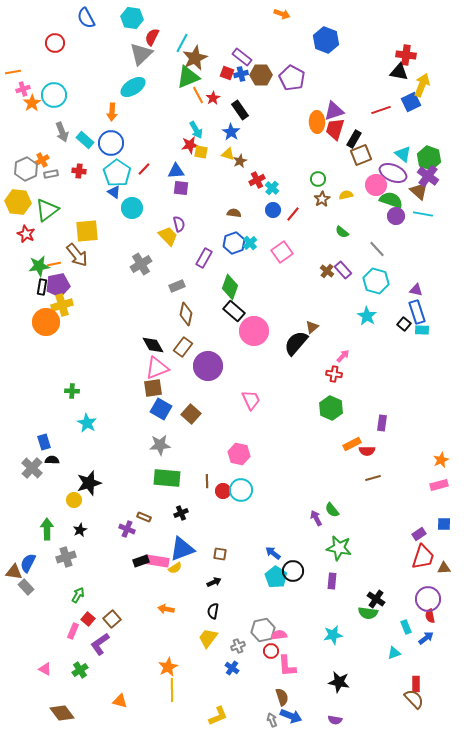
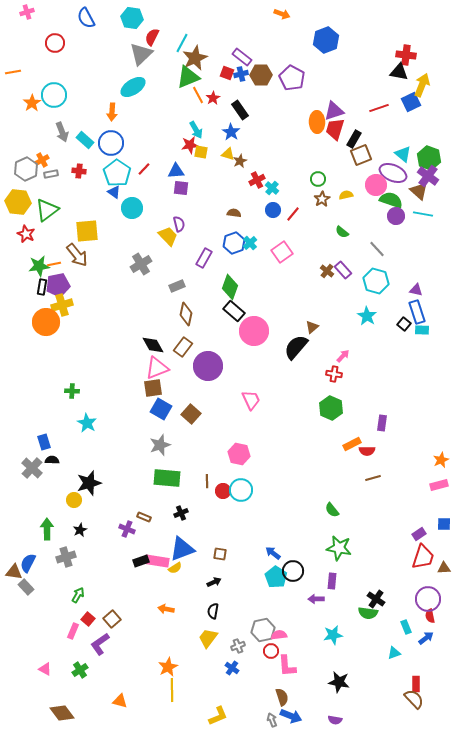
blue hexagon at (326, 40): rotated 20 degrees clockwise
pink cross at (23, 89): moved 4 px right, 77 px up
red line at (381, 110): moved 2 px left, 2 px up
black semicircle at (296, 343): moved 4 px down
gray star at (160, 445): rotated 15 degrees counterclockwise
purple arrow at (316, 518): moved 81 px down; rotated 63 degrees counterclockwise
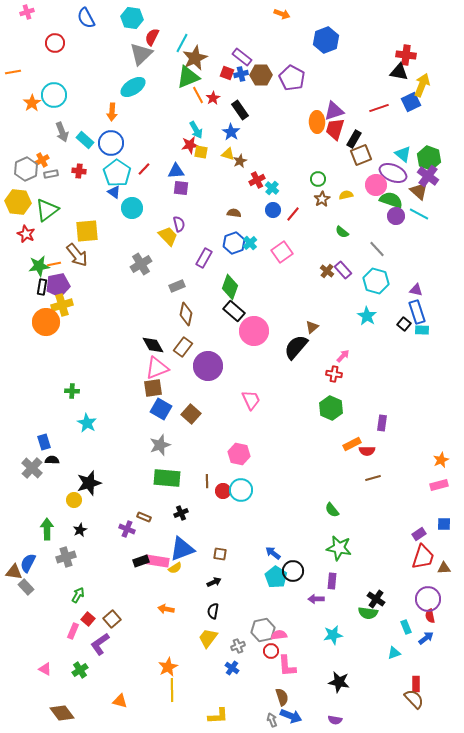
cyan line at (423, 214): moved 4 px left; rotated 18 degrees clockwise
yellow L-shape at (218, 716): rotated 20 degrees clockwise
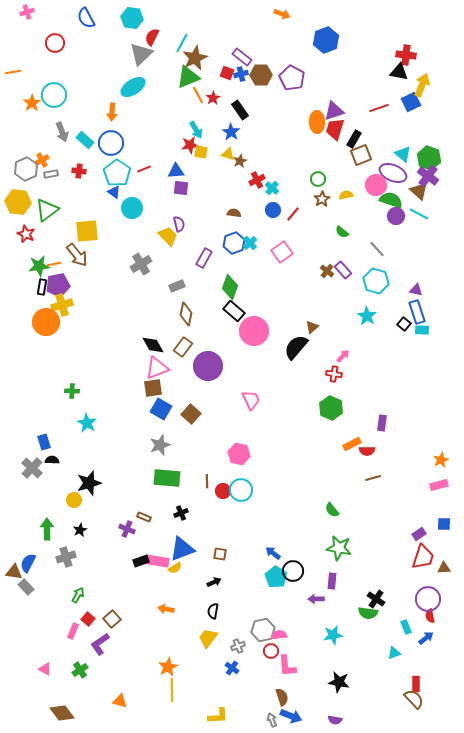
red line at (144, 169): rotated 24 degrees clockwise
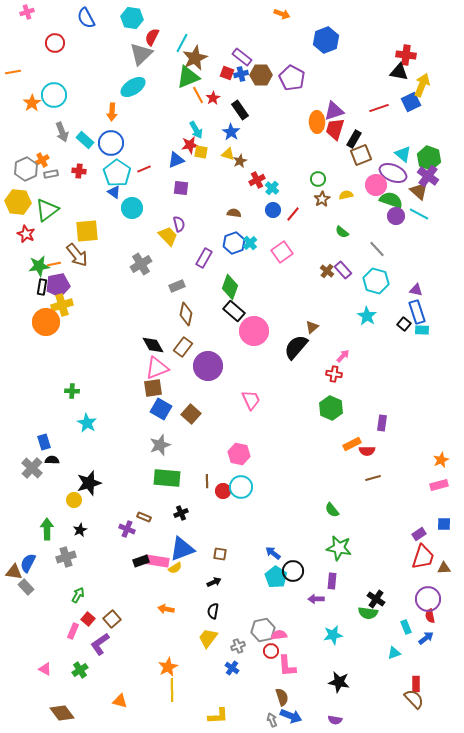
blue triangle at (176, 171): moved 11 px up; rotated 18 degrees counterclockwise
cyan circle at (241, 490): moved 3 px up
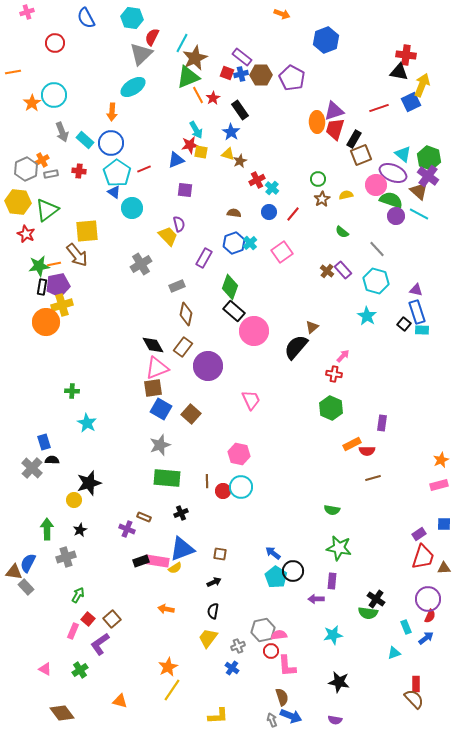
purple square at (181, 188): moved 4 px right, 2 px down
blue circle at (273, 210): moved 4 px left, 2 px down
green semicircle at (332, 510): rotated 42 degrees counterclockwise
red semicircle at (430, 616): rotated 144 degrees counterclockwise
yellow line at (172, 690): rotated 35 degrees clockwise
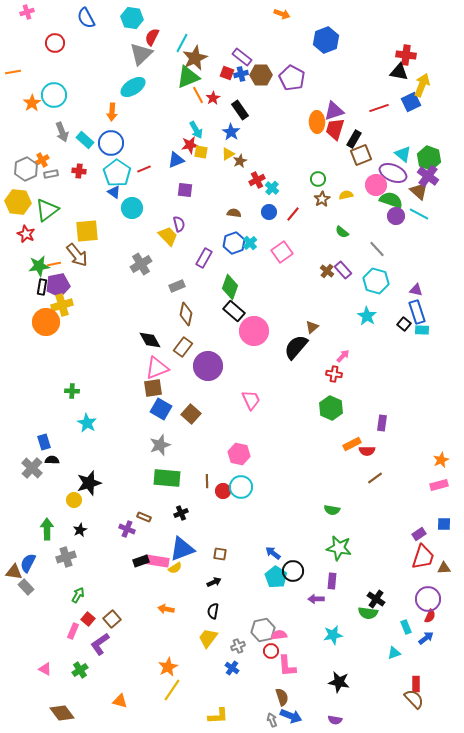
yellow triangle at (228, 154): rotated 48 degrees counterclockwise
black diamond at (153, 345): moved 3 px left, 5 px up
brown line at (373, 478): moved 2 px right; rotated 21 degrees counterclockwise
